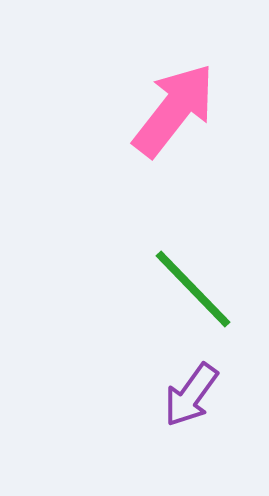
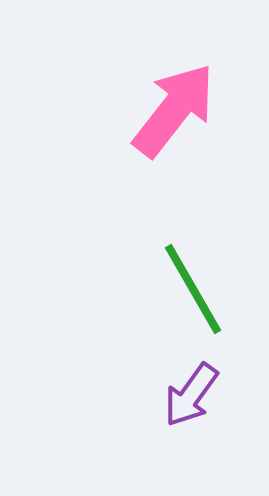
green line: rotated 14 degrees clockwise
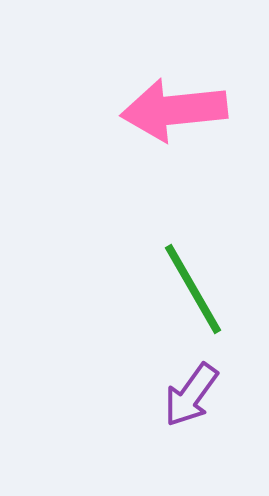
pink arrow: rotated 134 degrees counterclockwise
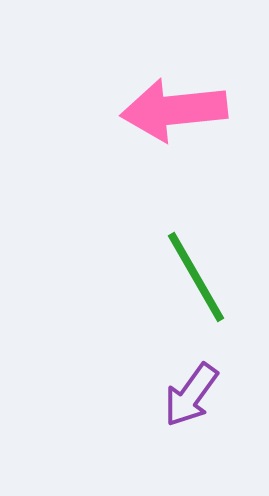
green line: moved 3 px right, 12 px up
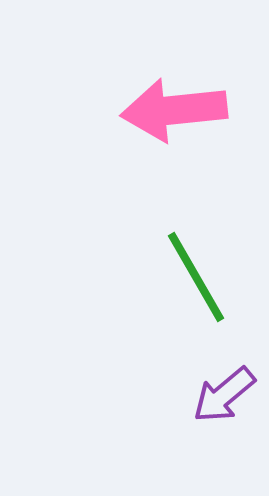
purple arrow: moved 33 px right; rotated 14 degrees clockwise
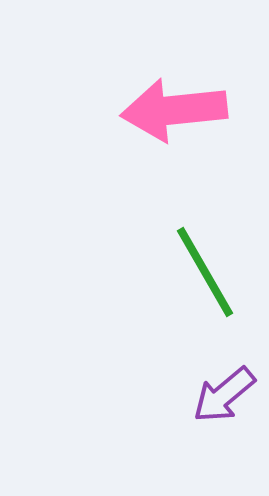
green line: moved 9 px right, 5 px up
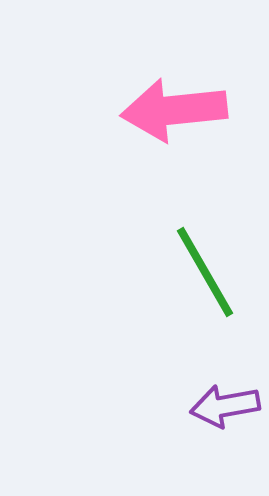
purple arrow: moved 1 px right, 11 px down; rotated 30 degrees clockwise
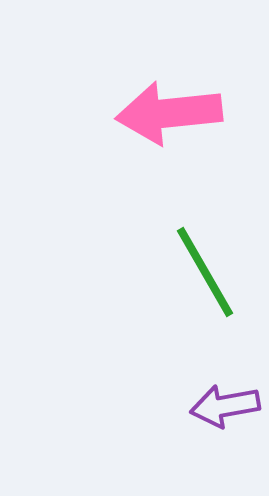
pink arrow: moved 5 px left, 3 px down
